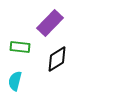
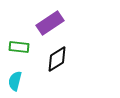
purple rectangle: rotated 12 degrees clockwise
green rectangle: moved 1 px left
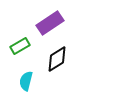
green rectangle: moved 1 px right, 1 px up; rotated 36 degrees counterclockwise
cyan semicircle: moved 11 px right
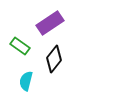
green rectangle: rotated 66 degrees clockwise
black diamond: moved 3 px left; rotated 20 degrees counterclockwise
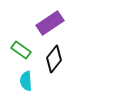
green rectangle: moved 1 px right, 4 px down
cyan semicircle: rotated 18 degrees counterclockwise
